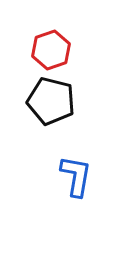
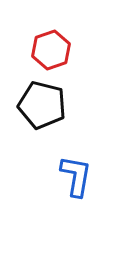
black pentagon: moved 9 px left, 4 px down
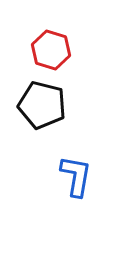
red hexagon: rotated 24 degrees counterclockwise
